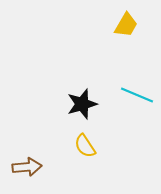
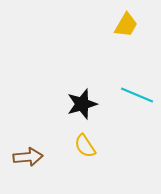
brown arrow: moved 1 px right, 10 px up
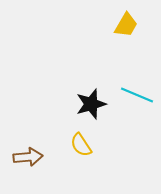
black star: moved 9 px right
yellow semicircle: moved 4 px left, 1 px up
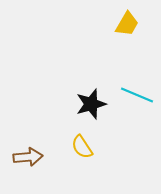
yellow trapezoid: moved 1 px right, 1 px up
yellow semicircle: moved 1 px right, 2 px down
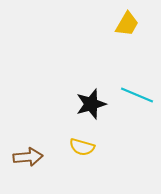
yellow semicircle: rotated 40 degrees counterclockwise
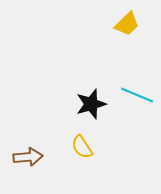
yellow trapezoid: rotated 16 degrees clockwise
yellow semicircle: rotated 40 degrees clockwise
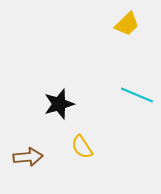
black star: moved 32 px left
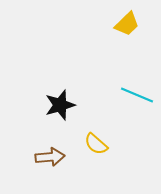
black star: moved 1 px right, 1 px down
yellow semicircle: moved 14 px right, 3 px up; rotated 15 degrees counterclockwise
brown arrow: moved 22 px right
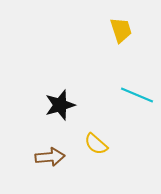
yellow trapezoid: moved 6 px left, 6 px down; rotated 64 degrees counterclockwise
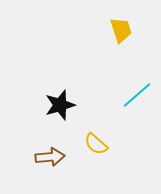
cyan line: rotated 64 degrees counterclockwise
